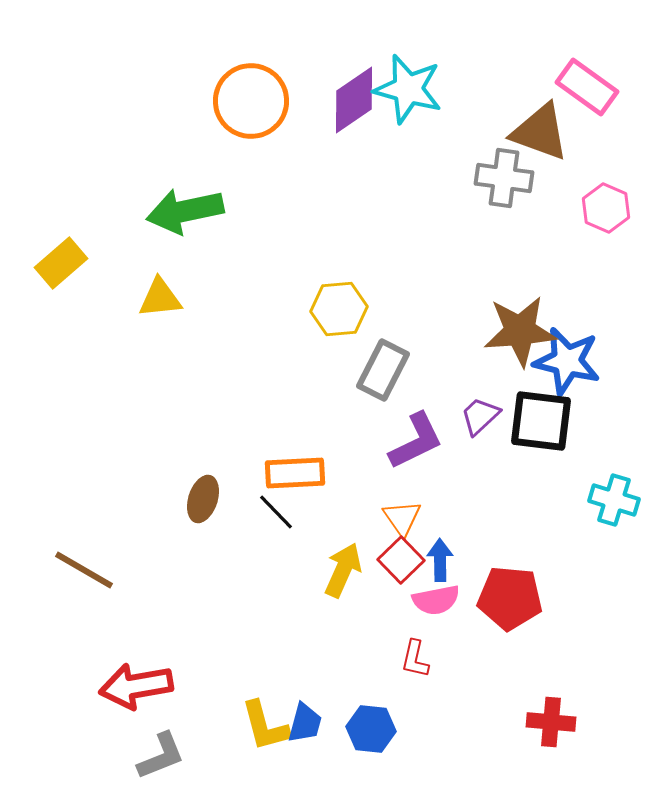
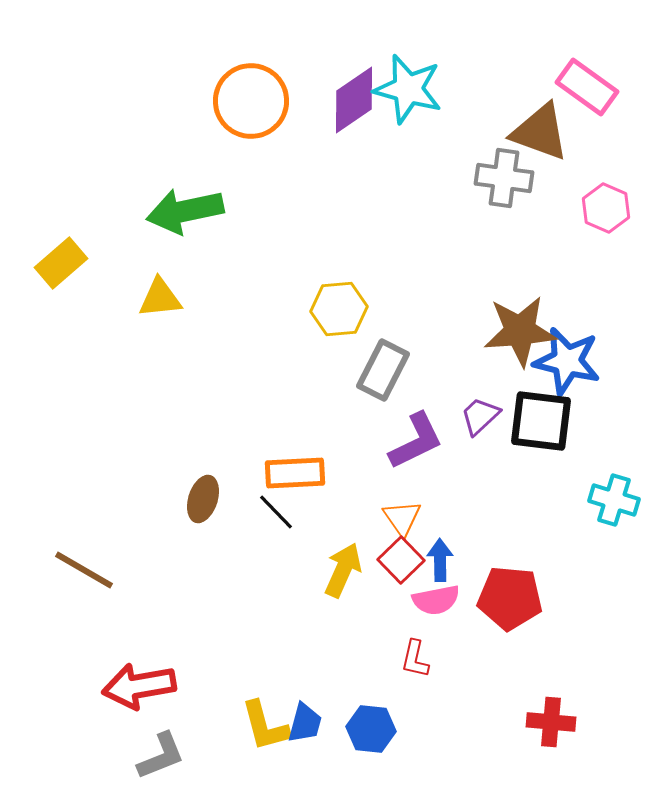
red arrow: moved 3 px right
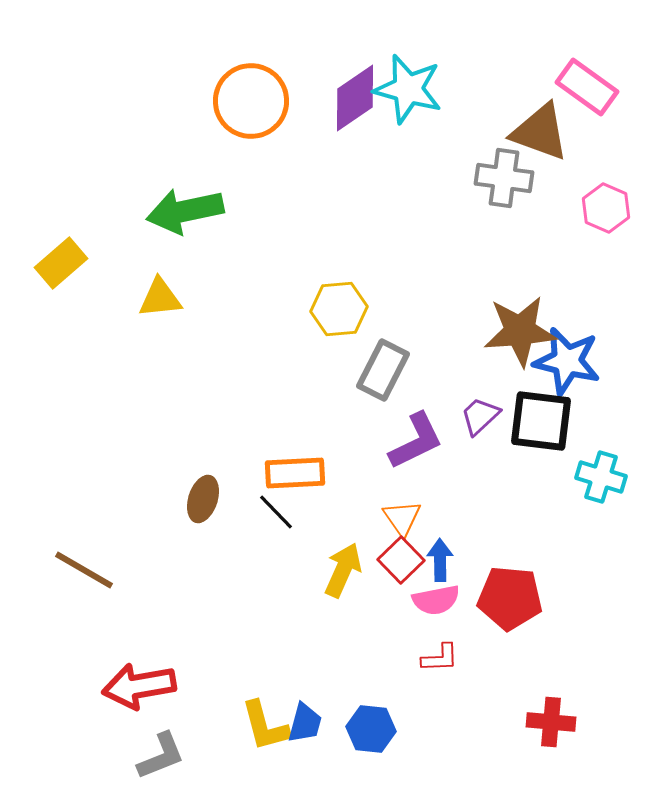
purple diamond: moved 1 px right, 2 px up
cyan cross: moved 13 px left, 23 px up
red L-shape: moved 25 px right, 1 px up; rotated 105 degrees counterclockwise
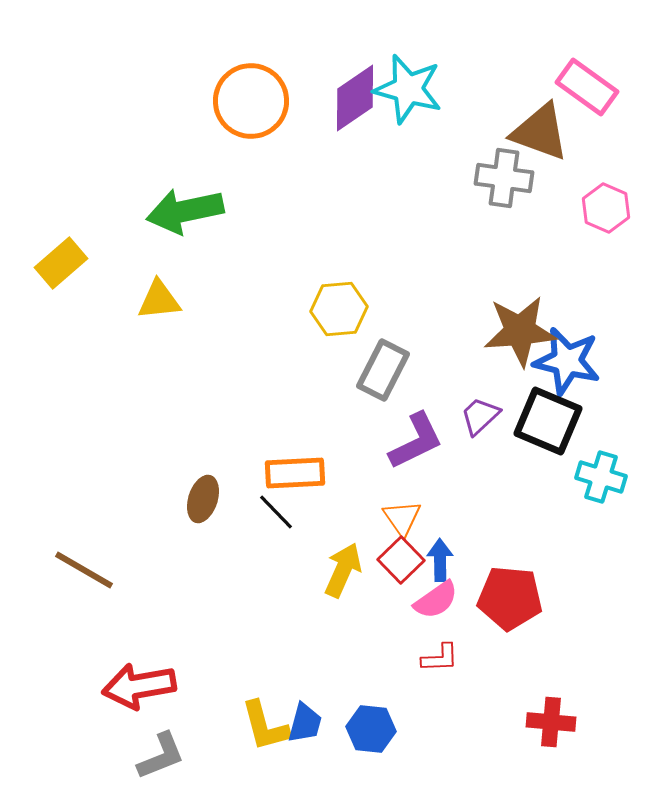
yellow triangle: moved 1 px left, 2 px down
black square: moved 7 px right; rotated 16 degrees clockwise
pink semicircle: rotated 24 degrees counterclockwise
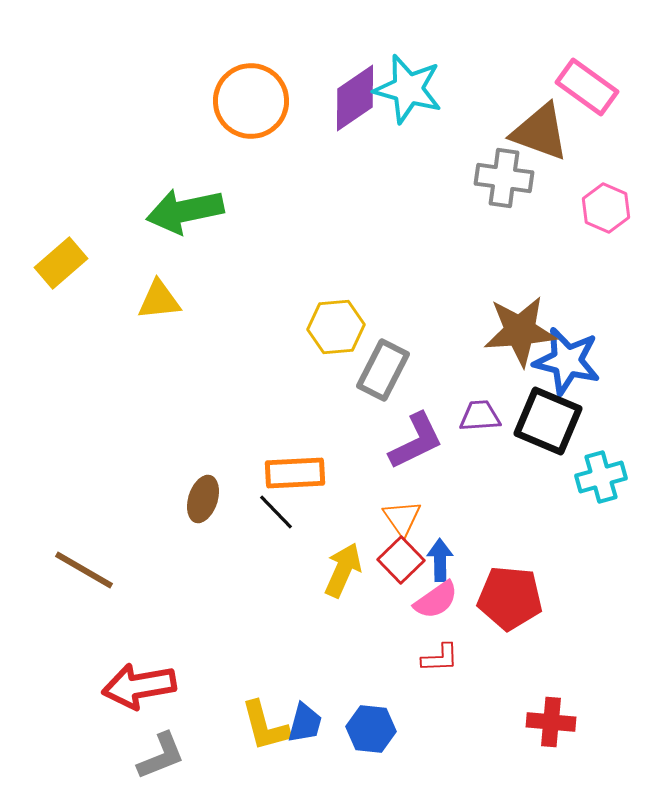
yellow hexagon: moved 3 px left, 18 px down
purple trapezoid: rotated 39 degrees clockwise
cyan cross: rotated 33 degrees counterclockwise
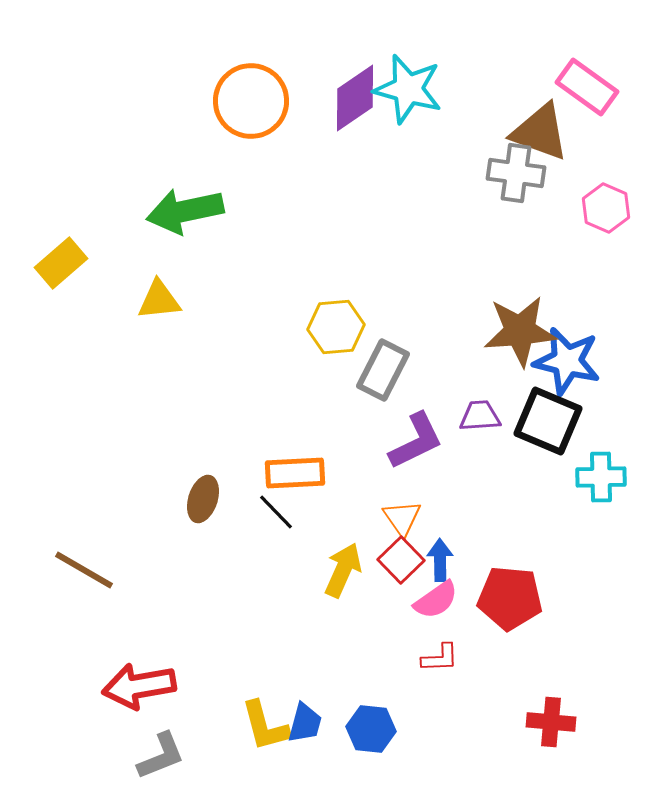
gray cross: moved 12 px right, 5 px up
cyan cross: rotated 15 degrees clockwise
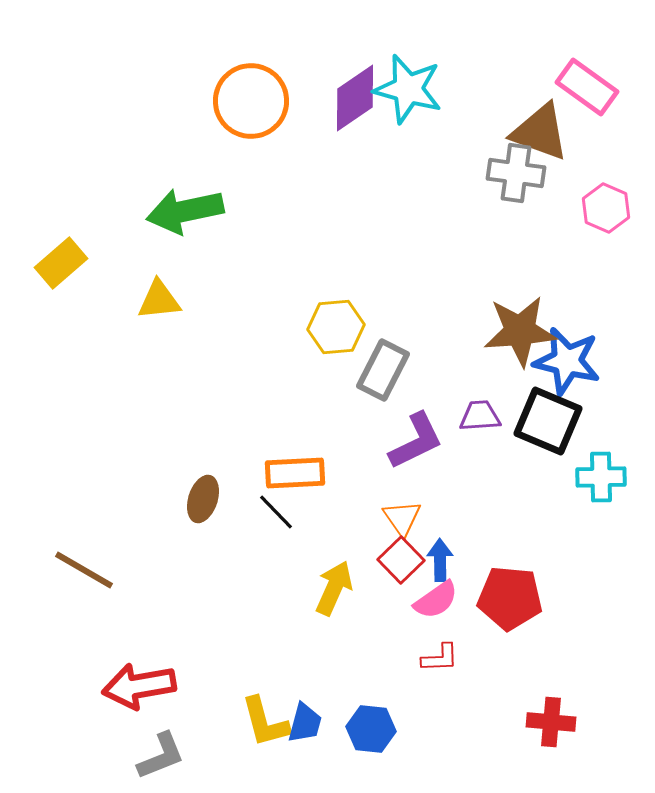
yellow arrow: moved 9 px left, 18 px down
yellow L-shape: moved 4 px up
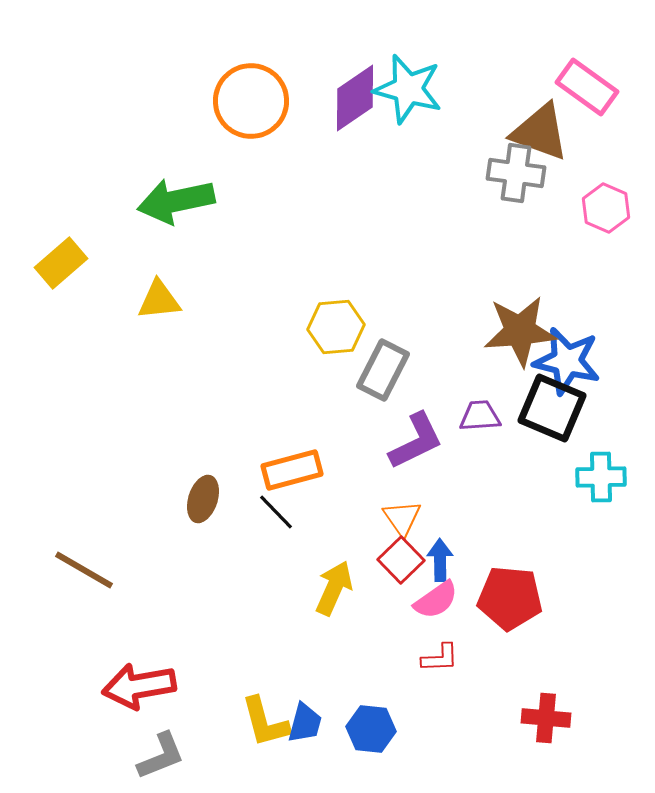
green arrow: moved 9 px left, 10 px up
black square: moved 4 px right, 13 px up
orange rectangle: moved 3 px left, 3 px up; rotated 12 degrees counterclockwise
red cross: moved 5 px left, 4 px up
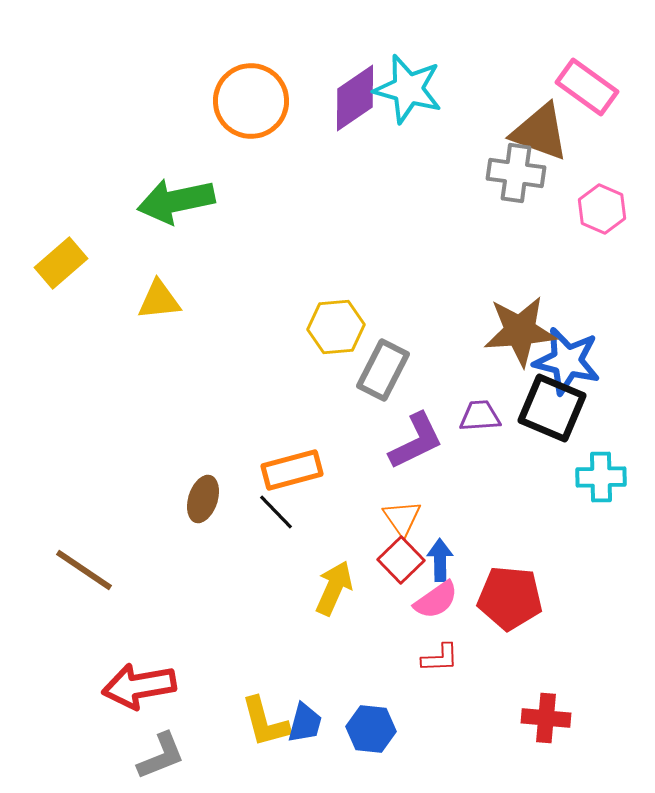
pink hexagon: moved 4 px left, 1 px down
brown line: rotated 4 degrees clockwise
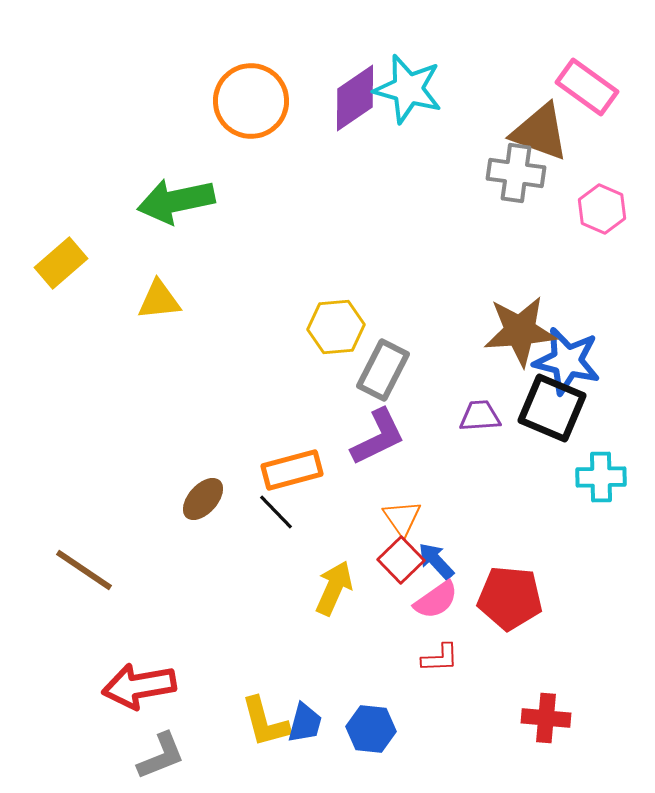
purple L-shape: moved 38 px left, 4 px up
brown ellipse: rotated 24 degrees clockwise
blue arrow: moved 4 px left, 1 px down; rotated 42 degrees counterclockwise
